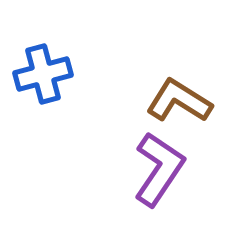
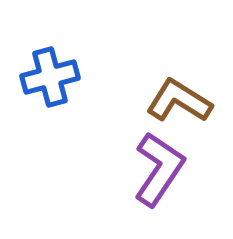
blue cross: moved 7 px right, 3 px down
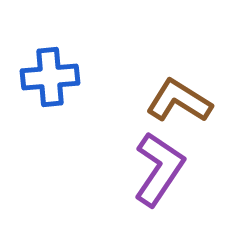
blue cross: rotated 10 degrees clockwise
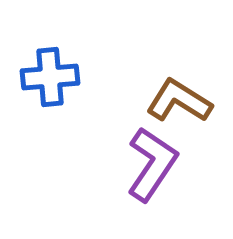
purple L-shape: moved 7 px left, 5 px up
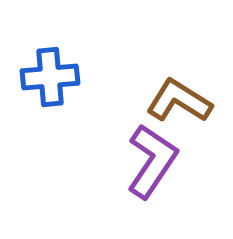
purple L-shape: moved 3 px up
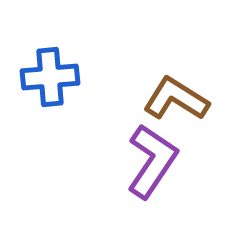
brown L-shape: moved 3 px left, 2 px up
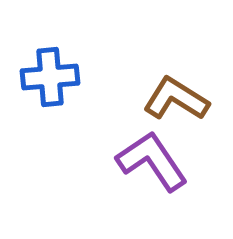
purple L-shape: rotated 68 degrees counterclockwise
